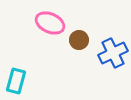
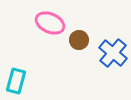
blue cross: rotated 24 degrees counterclockwise
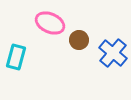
cyan rectangle: moved 24 px up
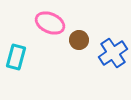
blue cross: rotated 16 degrees clockwise
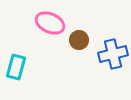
blue cross: moved 1 px down; rotated 20 degrees clockwise
cyan rectangle: moved 10 px down
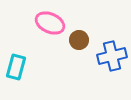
blue cross: moved 1 px left, 2 px down
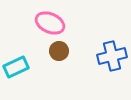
brown circle: moved 20 px left, 11 px down
cyan rectangle: rotated 50 degrees clockwise
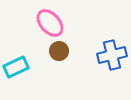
pink ellipse: rotated 24 degrees clockwise
blue cross: moved 1 px up
